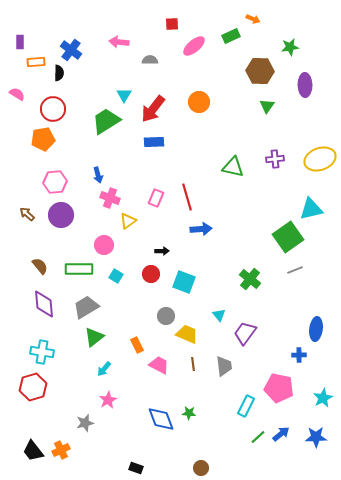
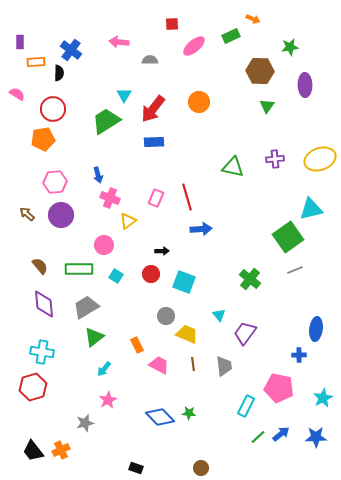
blue diamond at (161, 419): moved 1 px left, 2 px up; rotated 24 degrees counterclockwise
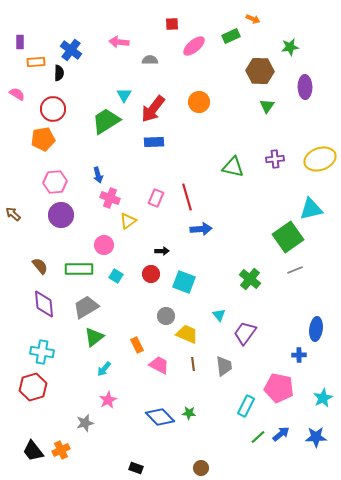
purple ellipse at (305, 85): moved 2 px down
brown arrow at (27, 214): moved 14 px left
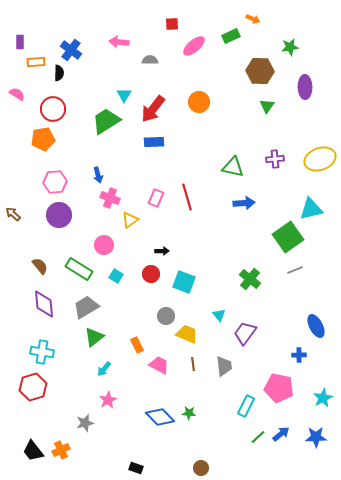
purple circle at (61, 215): moved 2 px left
yellow triangle at (128, 221): moved 2 px right, 1 px up
blue arrow at (201, 229): moved 43 px right, 26 px up
green rectangle at (79, 269): rotated 32 degrees clockwise
blue ellipse at (316, 329): moved 3 px up; rotated 35 degrees counterclockwise
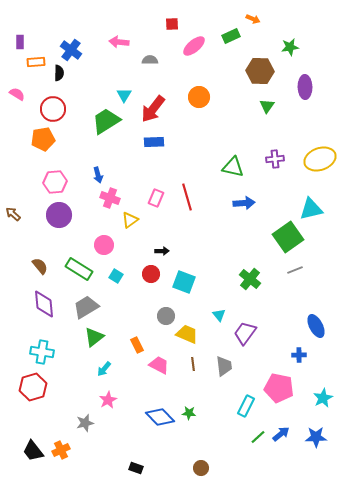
orange circle at (199, 102): moved 5 px up
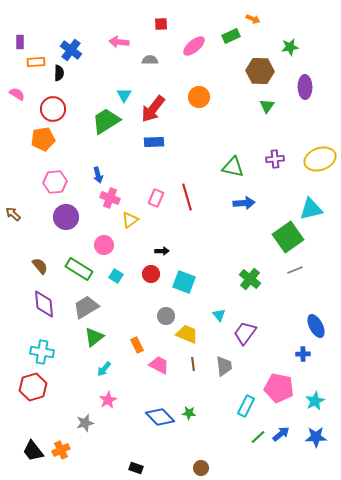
red square at (172, 24): moved 11 px left
purple circle at (59, 215): moved 7 px right, 2 px down
blue cross at (299, 355): moved 4 px right, 1 px up
cyan star at (323, 398): moved 8 px left, 3 px down
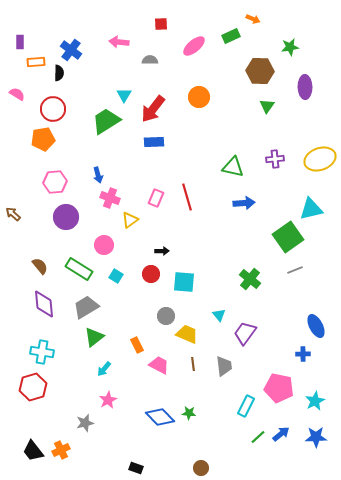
cyan square at (184, 282): rotated 15 degrees counterclockwise
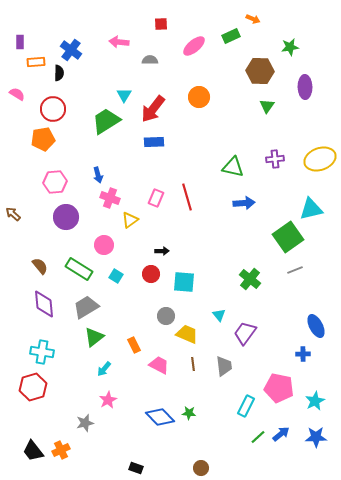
orange rectangle at (137, 345): moved 3 px left
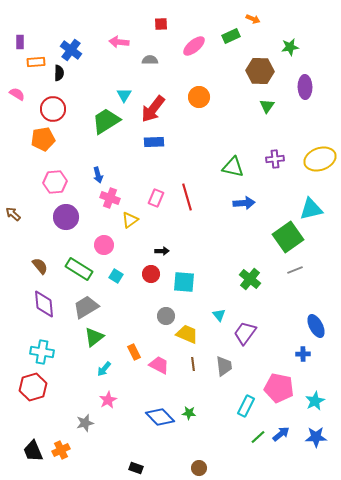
orange rectangle at (134, 345): moved 7 px down
black trapezoid at (33, 451): rotated 15 degrees clockwise
brown circle at (201, 468): moved 2 px left
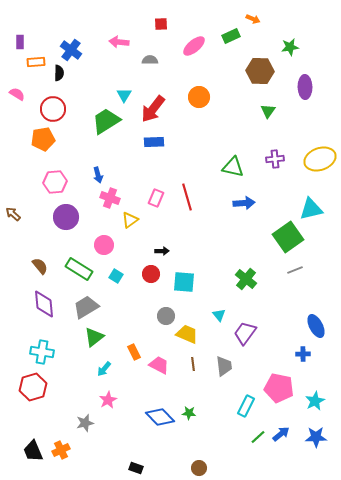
green triangle at (267, 106): moved 1 px right, 5 px down
green cross at (250, 279): moved 4 px left
